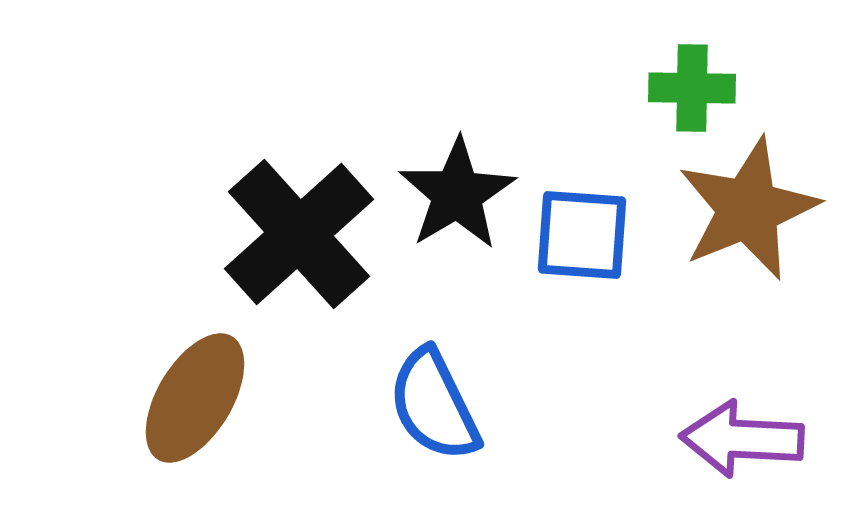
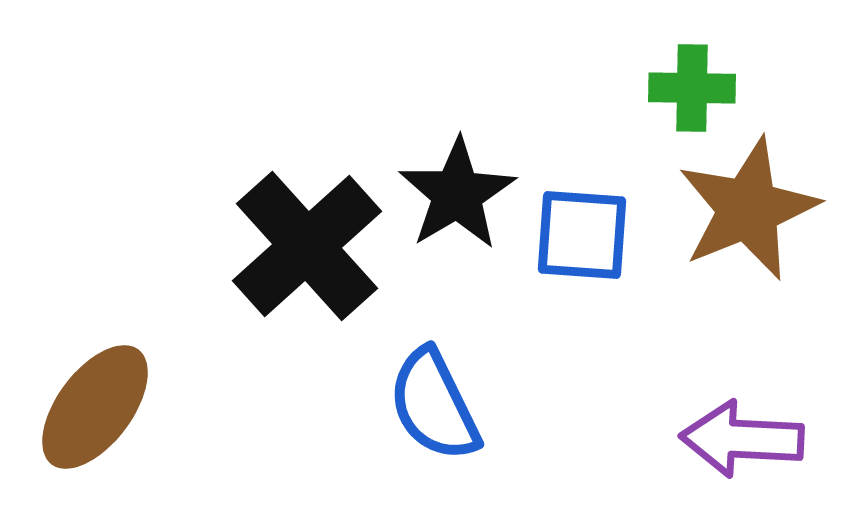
black cross: moved 8 px right, 12 px down
brown ellipse: moved 100 px left, 9 px down; rotated 6 degrees clockwise
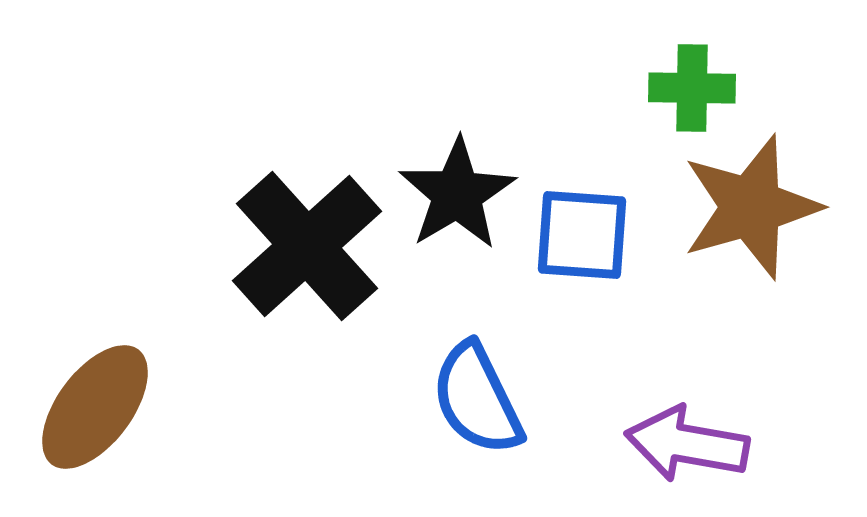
brown star: moved 3 px right, 2 px up; rotated 6 degrees clockwise
blue semicircle: moved 43 px right, 6 px up
purple arrow: moved 55 px left, 5 px down; rotated 7 degrees clockwise
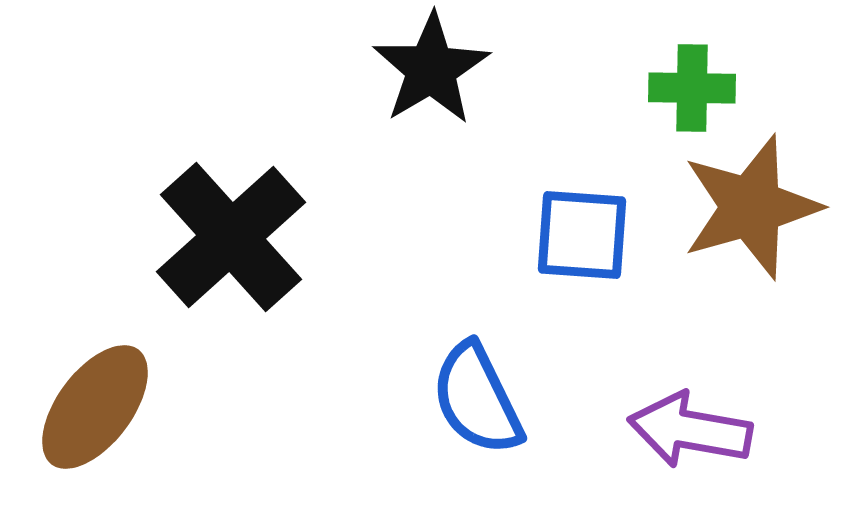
black star: moved 26 px left, 125 px up
black cross: moved 76 px left, 9 px up
purple arrow: moved 3 px right, 14 px up
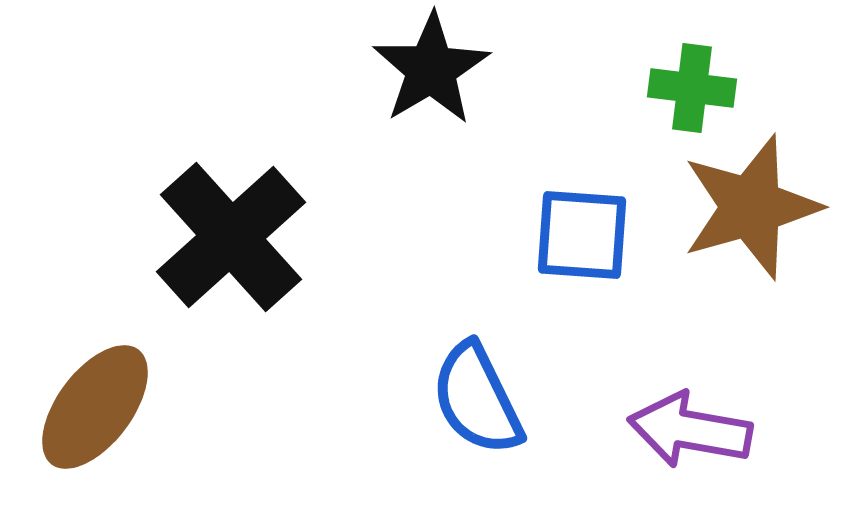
green cross: rotated 6 degrees clockwise
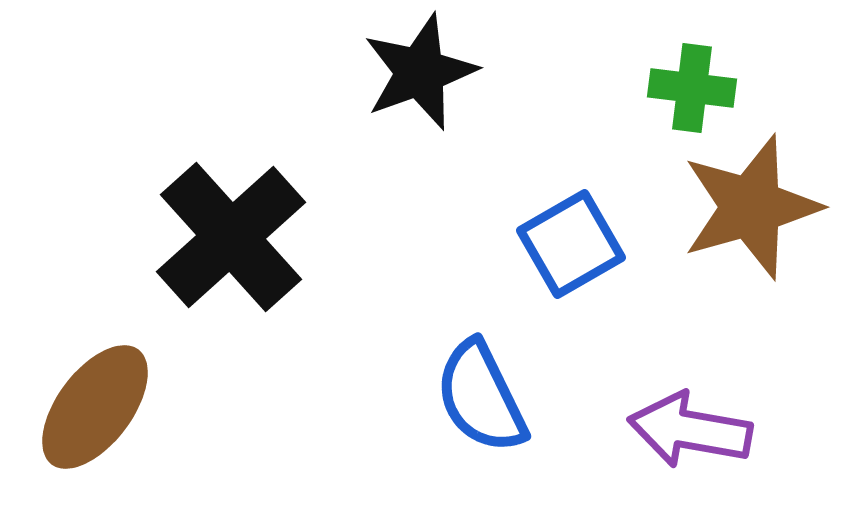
black star: moved 11 px left, 3 px down; rotated 11 degrees clockwise
blue square: moved 11 px left, 9 px down; rotated 34 degrees counterclockwise
blue semicircle: moved 4 px right, 2 px up
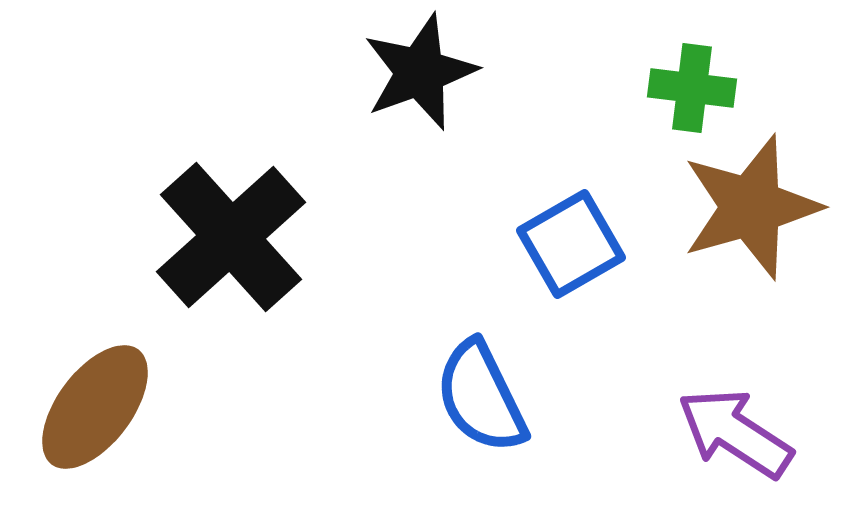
purple arrow: moved 45 px right, 3 px down; rotated 23 degrees clockwise
